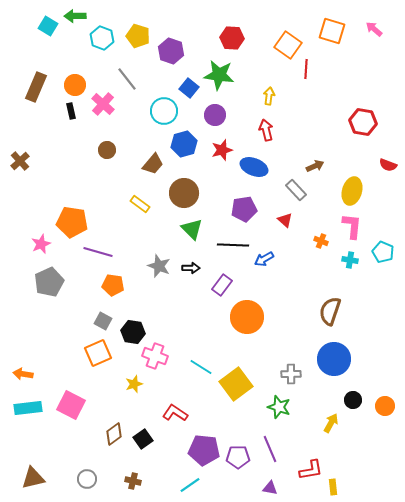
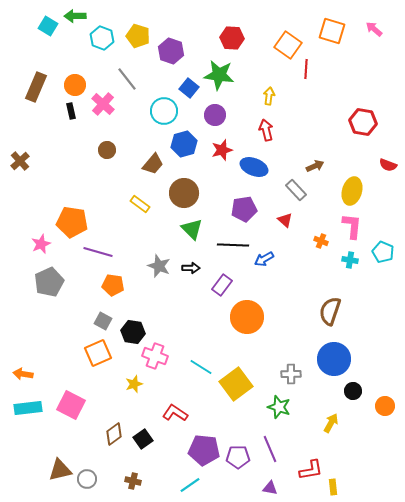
black circle at (353, 400): moved 9 px up
brown triangle at (33, 478): moved 27 px right, 8 px up
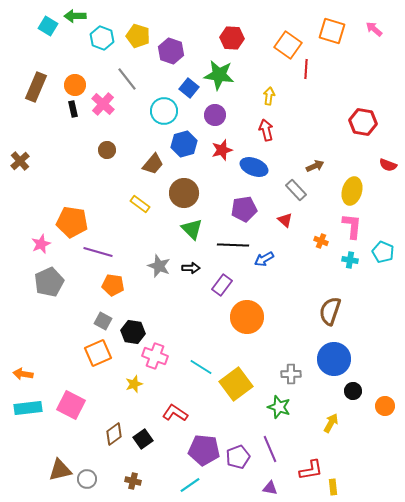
black rectangle at (71, 111): moved 2 px right, 2 px up
purple pentagon at (238, 457): rotated 20 degrees counterclockwise
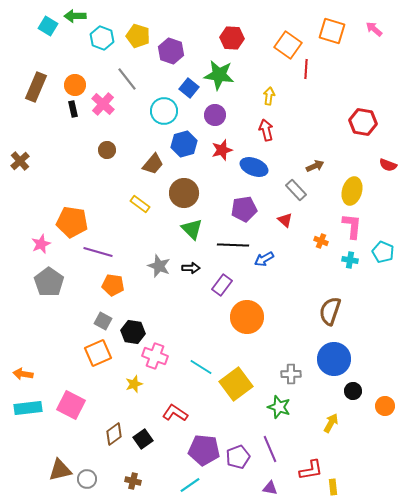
gray pentagon at (49, 282): rotated 12 degrees counterclockwise
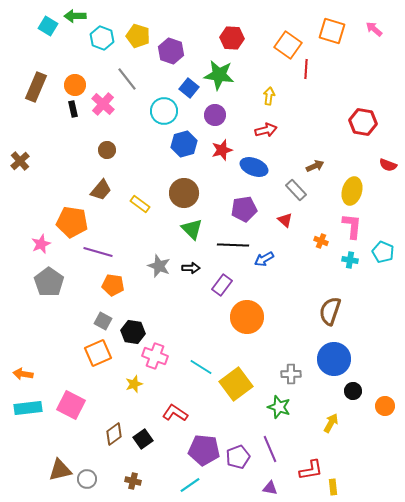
red arrow at (266, 130): rotated 90 degrees clockwise
brown trapezoid at (153, 164): moved 52 px left, 26 px down
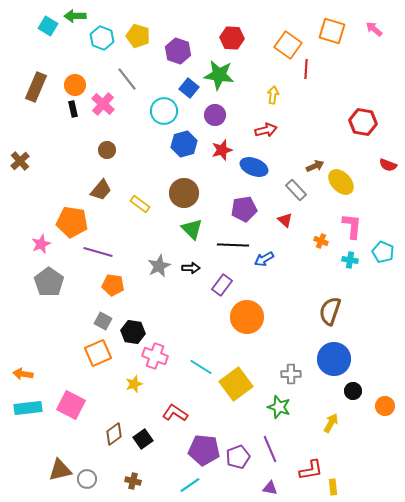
purple hexagon at (171, 51): moved 7 px right
yellow arrow at (269, 96): moved 4 px right, 1 px up
yellow ellipse at (352, 191): moved 11 px left, 9 px up; rotated 60 degrees counterclockwise
gray star at (159, 266): rotated 25 degrees clockwise
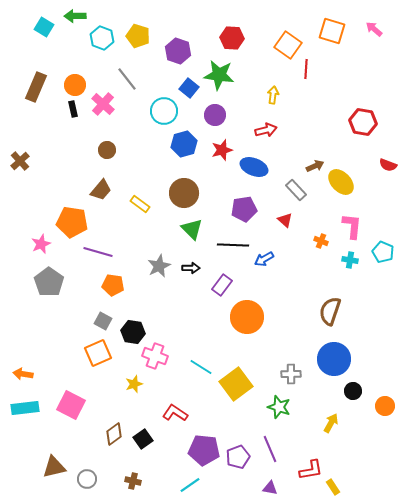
cyan square at (48, 26): moved 4 px left, 1 px down
cyan rectangle at (28, 408): moved 3 px left
brown triangle at (60, 470): moved 6 px left, 3 px up
yellow rectangle at (333, 487): rotated 28 degrees counterclockwise
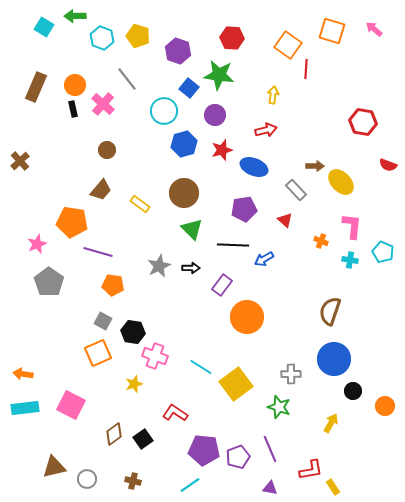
brown arrow at (315, 166): rotated 24 degrees clockwise
pink star at (41, 244): moved 4 px left
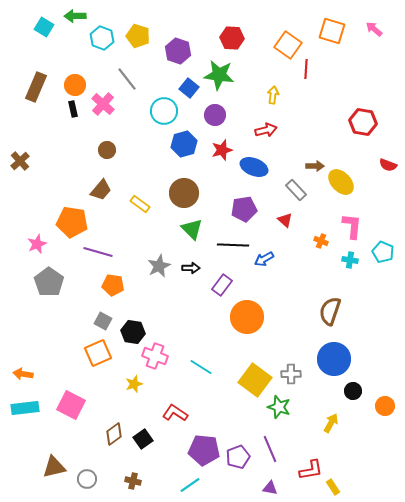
yellow square at (236, 384): moved 19 px right, 4 px up; rotated 16 degrees counterclockwise
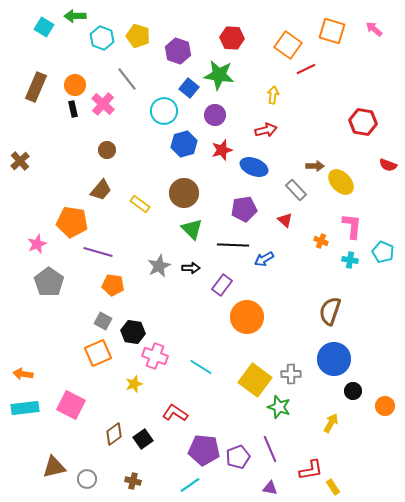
red line at (306, 69): rotated 60 degrees clockwise
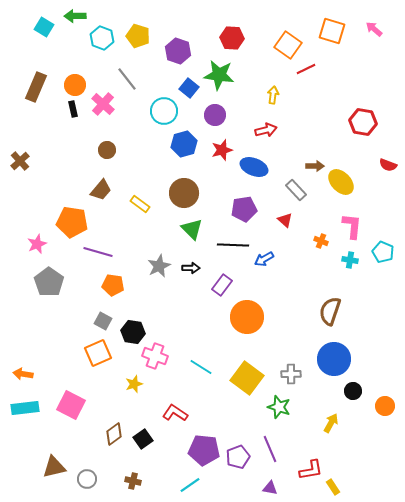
yellow square at (255, 380): moved 8 px left, 2 px up
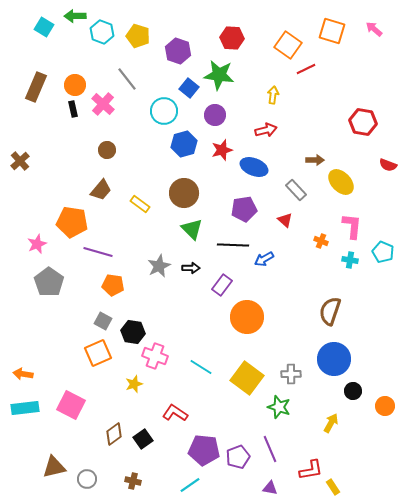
cyan hexagon at (102, 38): moved 6 px up
brown arrow at (315, 166): moved 6 px up
